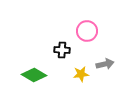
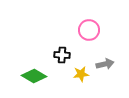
pink circle: moved 2 px right, 1 px up
black cross: moved 5 px down
green diamond: moved 1 px down
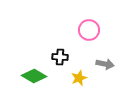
black cross: moved 2 px left, 2 px down
gray arrow: rotated 24 degrees clockwise
yellow star: moved 2 px left, 4 px down; rotated 14 degrees counterclockwise
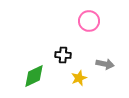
pink circle: moved 9 px up
black cross: moved 3 px right, 2 px up
green diamond: rotated 55 degrees counterclockwise
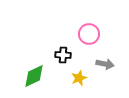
pink circle: moved 13 px down
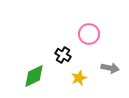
black cross: rotated 28 degrees clockwise
gray arrow: moved 5 px right, 4 px down
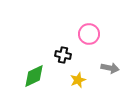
black cross: rotated 21 degrees counterclockwise
yellow star: moved 1 px left, 2 px down
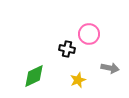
black cross: moved 4 px right, 6 px up
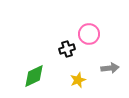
black cross: rotated 28 degrees counterclockwise
gray arrow: rotated 18 degrees counterclockwise
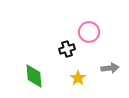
pink circle: moved 2 px up
green diamond: rotated 70 degrees counterclockwise
yellow star: moved 2 px up; rotated 14 degrees counterclockwise
